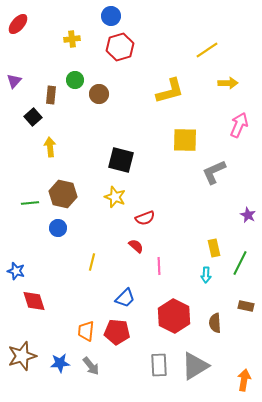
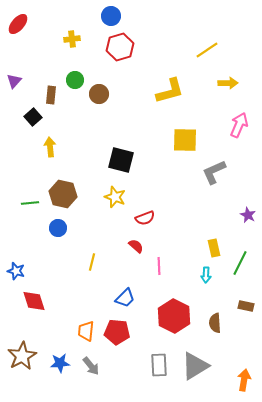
brown star at (22, 356): rotated 12 degrees counterclockwise
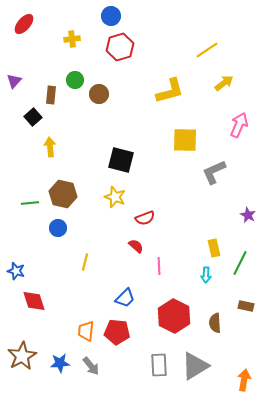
red ellipse at (18, 24): moved 6 px right
yellow arrow at (228, 83): moved 4 px left; rotated 36 degrees counterclockwise
yellow line at (92, 262): moved 7 px left
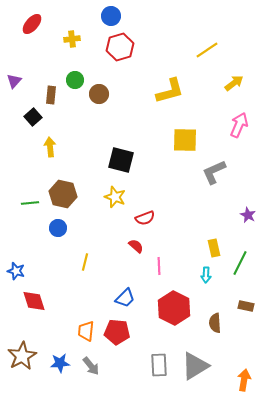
red ellipse at (24, 24): moved 8 px right
yellow arrow at (224, 83): moved 10 px right
red hexagon at (174, 316): moved 8 px up
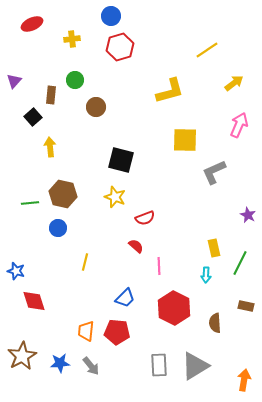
red ellipse at (32, 24): rotated 25 degrees clockwise
brown circle at (99, 94): moved 3 px left, 13 px down
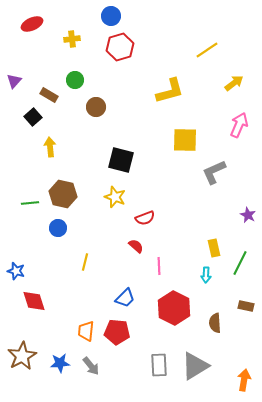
brown rectangle at (51, 95): moved 2 px left; rotated 66 degrees counterclockwise
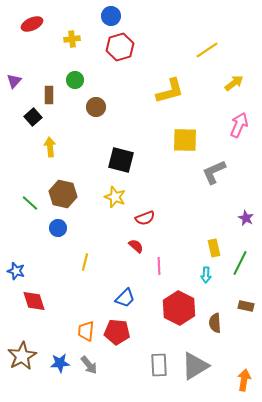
brown rectangle at (49, 95): rotated 60 degrees clockwise
green line at (30, 203): rotated 48 degrees clockwise
purple star at (248, 215): moved 2 px left, 3 px down
red hexagon at (174, 308): moved 5 px right
gray arrow at (91, 366): moved 2 px left, 1 px up
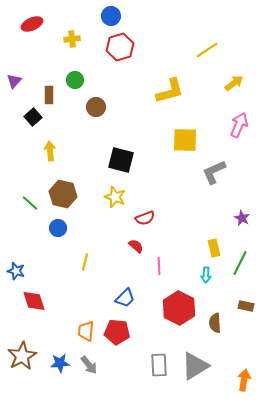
yellow arrow at (50, 147): moved 4 px down
purple star at (246, 218): moved 4 px left
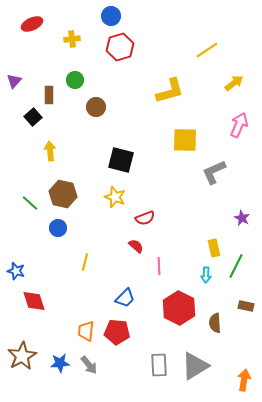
green line at (240, 263): moved 4 px left, 3 px down
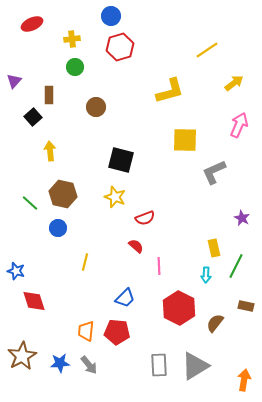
green circle at (75, 80): moved 13 px up
brown semicircle at (215, 323): rotated 42 degrees clockwise
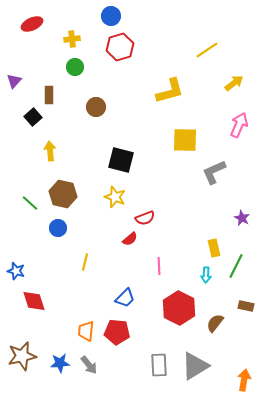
red semicircle at (136, 246): moved 6 px left, 7 px up; rotated 98 degrees clockwise
brown star at (22, 356): rotated 16 degrees clockwise
